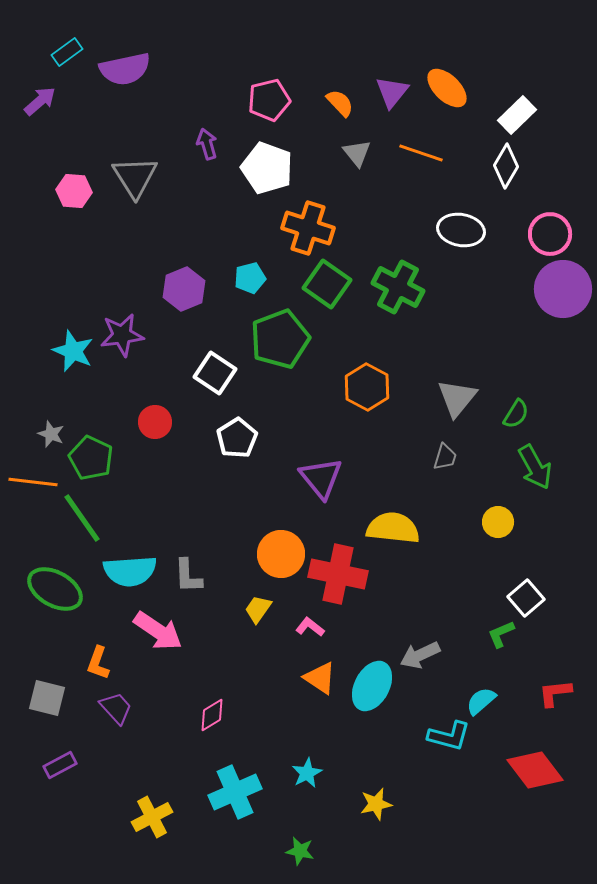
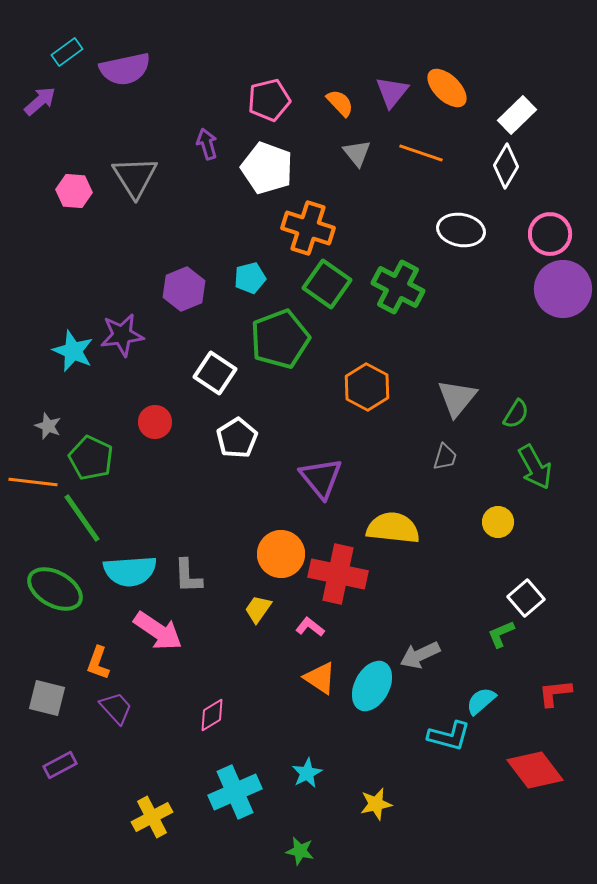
gray star at (51, 434): moved 3 px left, 8 px up
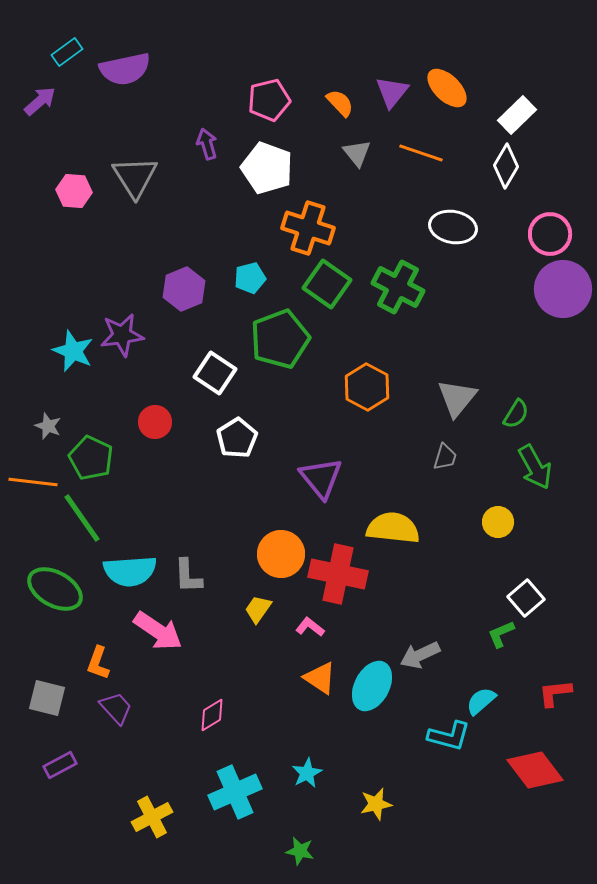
white ellipse at (461, 230): moved 8 px left, 3 px up
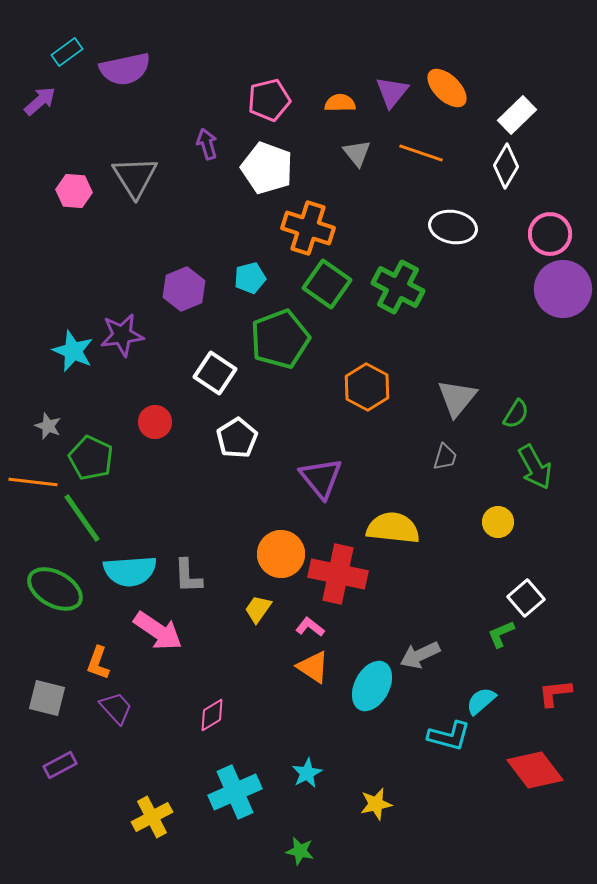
orange semicircle at (340, 103): rotated 48 degrees counterclockwise
orange triangle at (320, 678): moved 7 px left, 11 px up
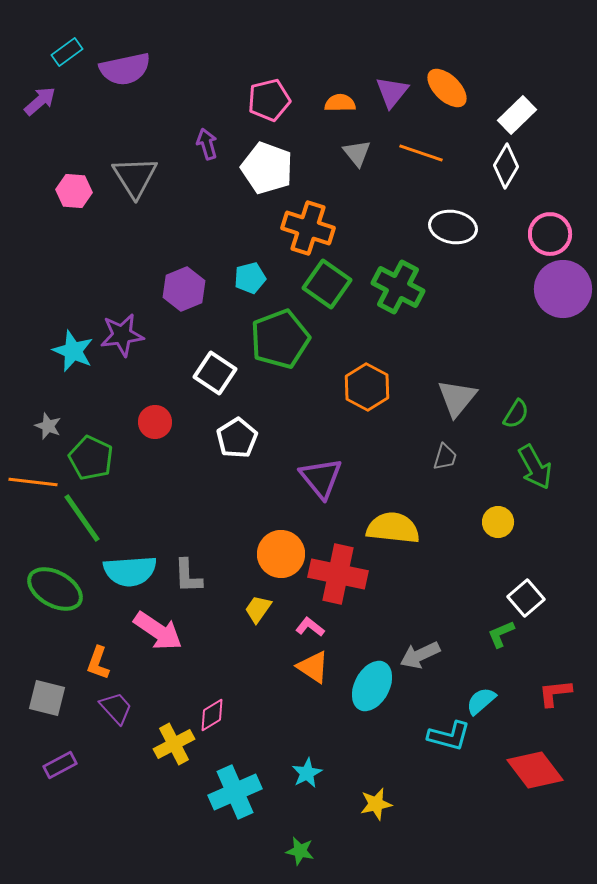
yellow cross at (152, 817): moved 22 px right, 73 px up
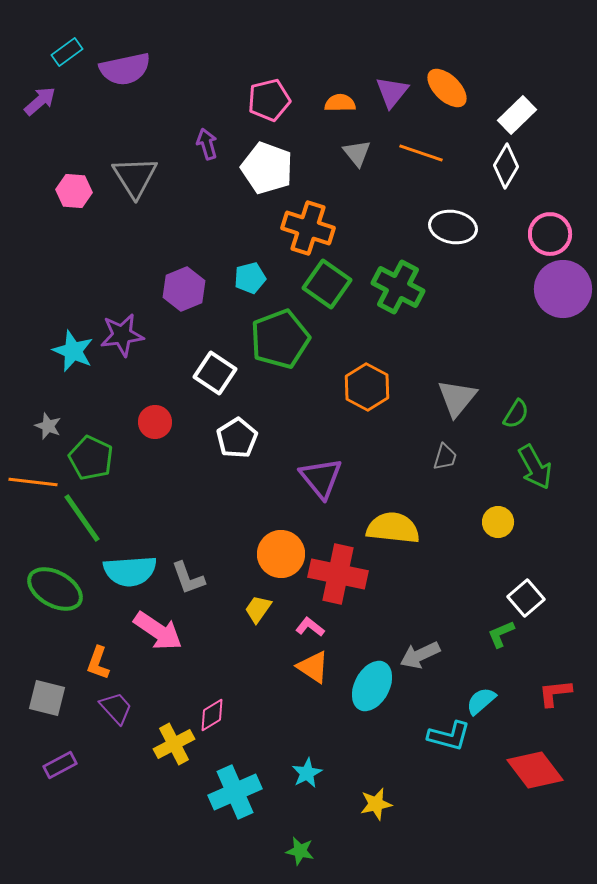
gray L-shape at (188, 576): moved 2 px down; rotated 18 degrees counterclockwise
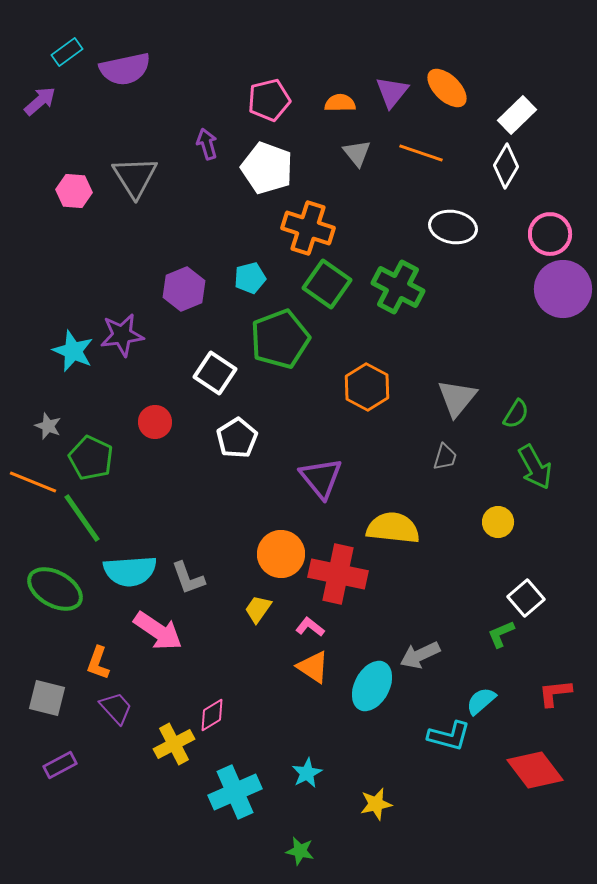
orange line at (33, 482): rotated 15 degrees clockwise
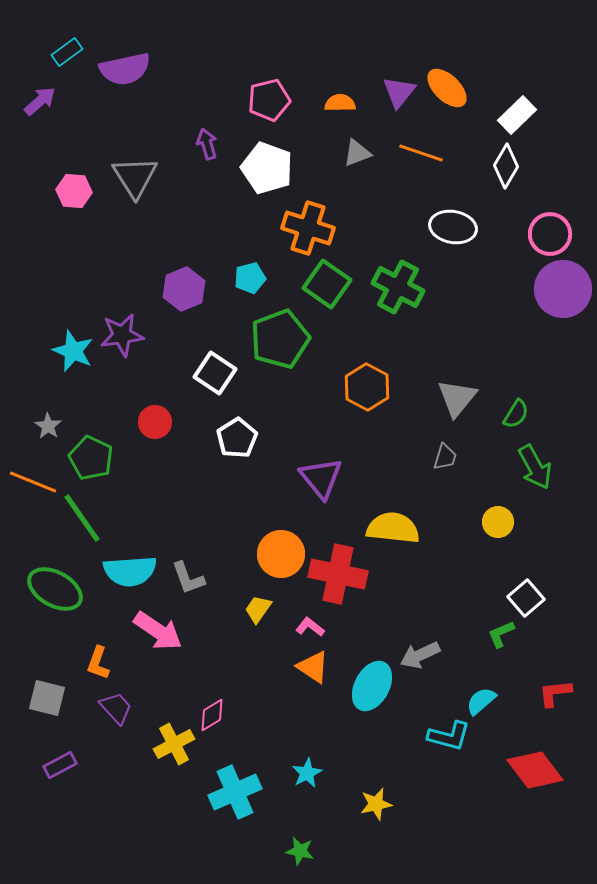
purple triangle at (392, 92): moved 7 px right
gray triangle at (357, 153): rotated 48 degrees clockwise
gray star at (48, 426): rotated 12 degrees clockwise
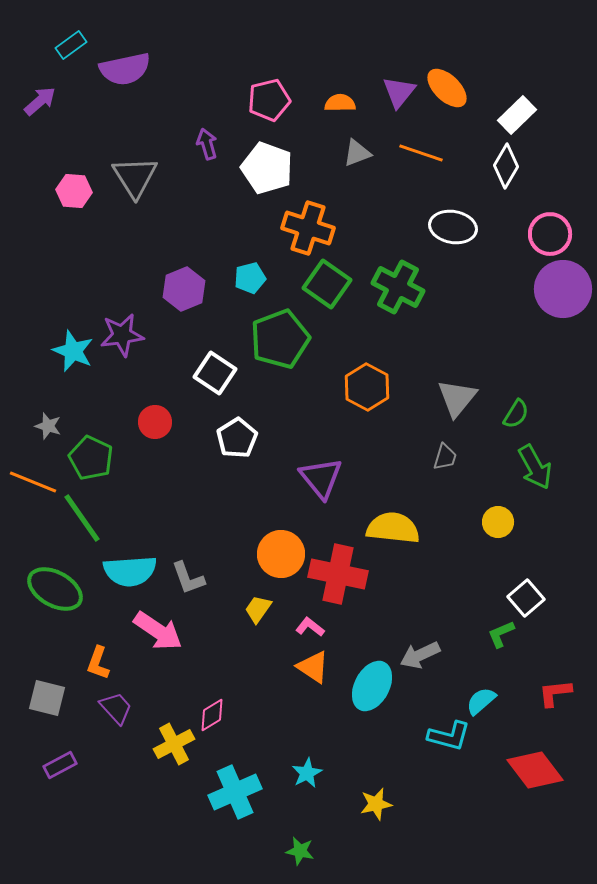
cyan rectangle at (67, 52): moved 4 px right, 7 px up
gray star at (48, 426): rotated 16 degrees counterclockwise
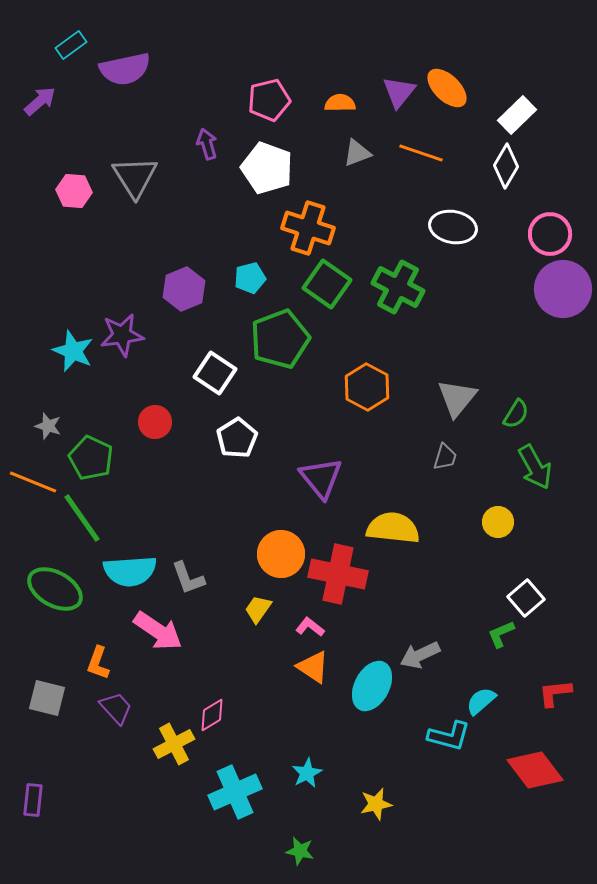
purple rectangle at (60, 765): moved 27 px left, 35 px down; rotated 56 degrees counterclockwise
